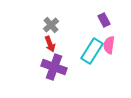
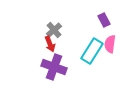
gray cross: moved 3 px right, 5 px down
pink semicircle: moved 1 px right, 1 px up
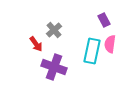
red arrow: moved 14 px left; rotated 14 degrees counterclockwise
cyan rectangle: rotated 20 degrees counterclockwise
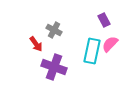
gray cross: rotated 21 degrees counterclockwise
pink semicircle: rotated 36 degrees clockwise
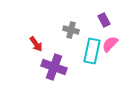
gray cross: moved 17 px right; rotated 14 degrees counterclockwise
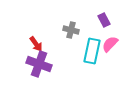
purple cross: moved 15 px left, 3 px up
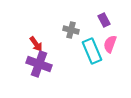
pink semicircle: rotated 24 degrees counterclockwise
cyan rectangle: rotated 35 degrees counterclockwise
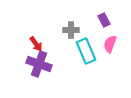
gray cross: rotated 14 degrees counterclockwise
cyan rectangle: moved 6 px left
